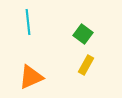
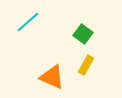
cyan line: rotated 55 degrees clockwise
orange triangle: moved 21 px right; rotated 48 degrees clockwise
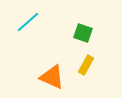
green square: moved 1 px up; rotated 18 degrees counterclockwise
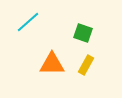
orange triangle: moved 13 px up; rotated 24 degrees counterclockwise
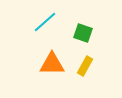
cyan line: moved 17 px right
yellow rectangle: moved 1 px left, 1 px down
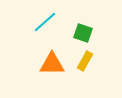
yellow rectangle: moved 5 px up
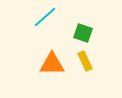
cyan line: moved 5 px up
yellow rectangle: rotated 54 degrees counterclockwise
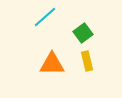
green square: rotated 36 degrees clockwise
yellow rectangle: moved 2 px right; rotated 12 degrees clockwise
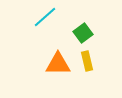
orange triangle: moved 6 px right
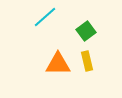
green square: moved 3 px right, 2 px up
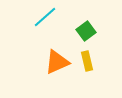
orange triangle: moved 1 px left, 2 px up; rotated 24 degrees counterclockwise
